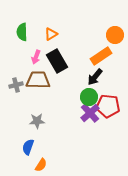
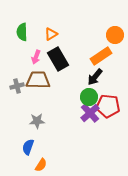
black rectangle: moved 1 px right, 2 px up
gray cross: moved 1 px right, 1 px down
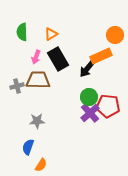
orange rectangle: rotated 10 degrees clockwise
black arrow: moved 8 px left, 8 px up
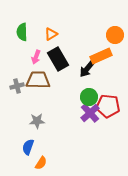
orange semicircle: moved 2 px up
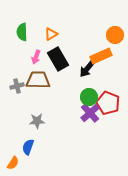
red pentagon: moved 3 px up; rotated 15 degrees clockwise
orange semicircle: moved 28 px left
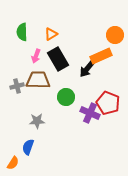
pink arrow: moved 1 px up
green circle: moved 23 px left
purple cross: rotated 24 degrees counterclockwise
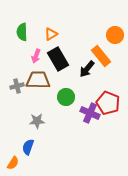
orange rectangle: rotated 75 degrees clockwise
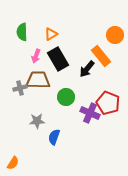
gray cross: moved 3 px right, 2 px down
blue semicircle: moved 26 px right, 10 px up
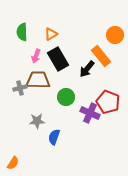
red pentagon: moved 1 px up
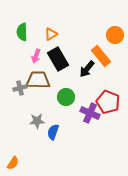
blue semicircle: moved 1 px left, 5 px up
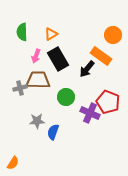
orange circle: moved 2 px left
orange rectangle: rotated 15 degrees counterclockwise
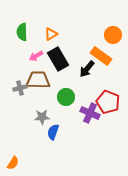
pink arrow: rotated 40 degrees clockwise
gray star: moved 5 px right, 4 px up
